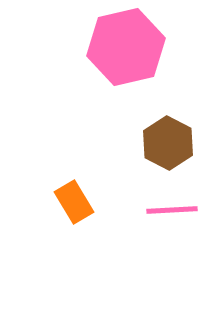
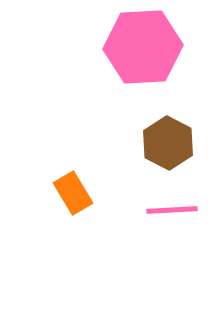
pink hexagon: moved 17 px right; rotated 10 degrees clockwise
orange rectangle: moved 1 px left, 9 px up
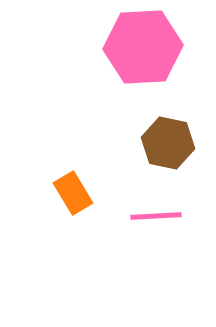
brown hexagon: rotated 15 degrees counterclockwise
pink line: moved 16 px left, 6 px down
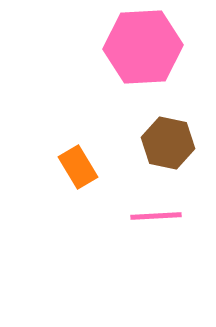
orange rectangle: moved 5 px right, 26 px up
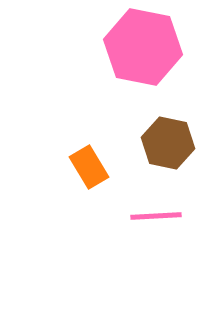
pink hexagon: rotated 14 degrees clockwise
orange rectangle: moved 11 px right
